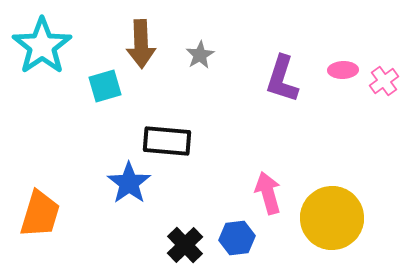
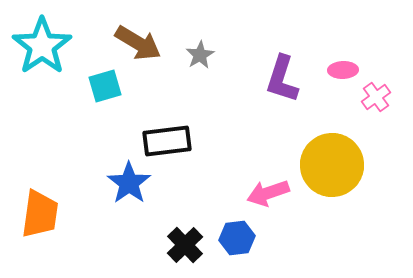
brown arrow: moved 3 px left, 1 px up; rotated 57 degrees counterclockwise
pink cross: moved 8 px left, 16 px down
black rectangle: rotated 12 degrees counterclockwise
pink arrow: rotated 93 degrees counterclockwise
orange trapezoid: rotated 9 degrees counterclockwise
yellow circle: moved 53 px up
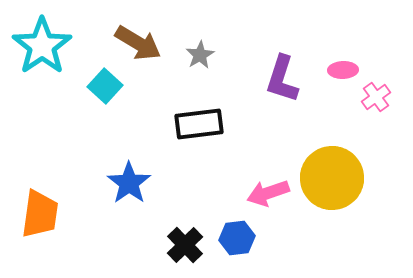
cyan square: rotated 32 degrees counterclockwise
black rectangle: moved 32 px right, 17 px up
yellow circle: moved 13 px down
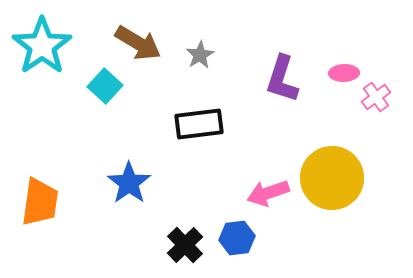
pink ellipse: moved 1 px right, 3 px down
orange trapezoid: moved 12 px up
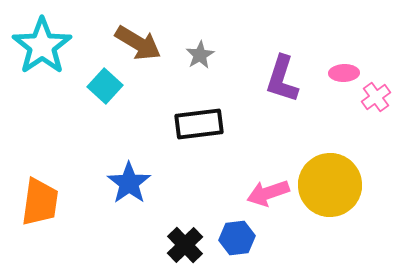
yellow circle: moved 2 px left, 7 px down
